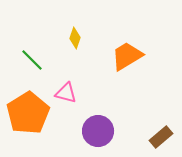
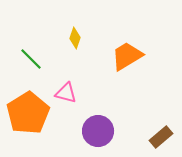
green line: moved 1 px left, 1 px up
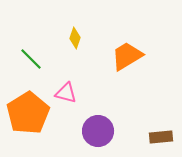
brown rectangle: rotated 35 degrees clockwise
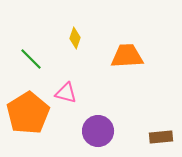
orange trapezoid: rotated 28 degrees clockwise
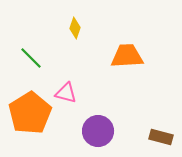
yellow diamond: moved 10 px up
green line: moved 1 px up
orange pentagon: moved 2 px right
brown rectangle: rotated 20 degrees clockwise
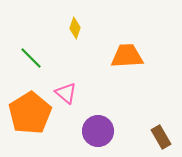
pink triangle: rotated 25 degrees clockwise
brown rectangle: rotated 45 degrees clockwise
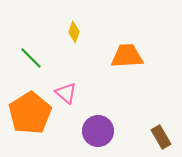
yellow diamond: moved 1 px left, 4 px down
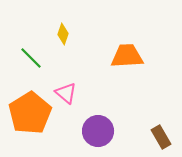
yellow diamond: moved 11 px left, 2 px down
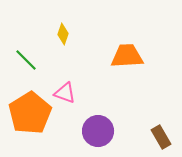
green line: moved 5 px left, 2 px down
pink triangle: moved 1 px left; rotated 20 degrees counterclockwise
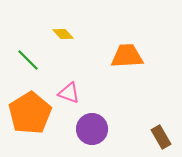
yellow diamond: rotated 60 degrees counterclockwise
green line: moved 2 px right
pink triangle: moved 4 px right
purple circle: moved 6 px left, 2 px up
